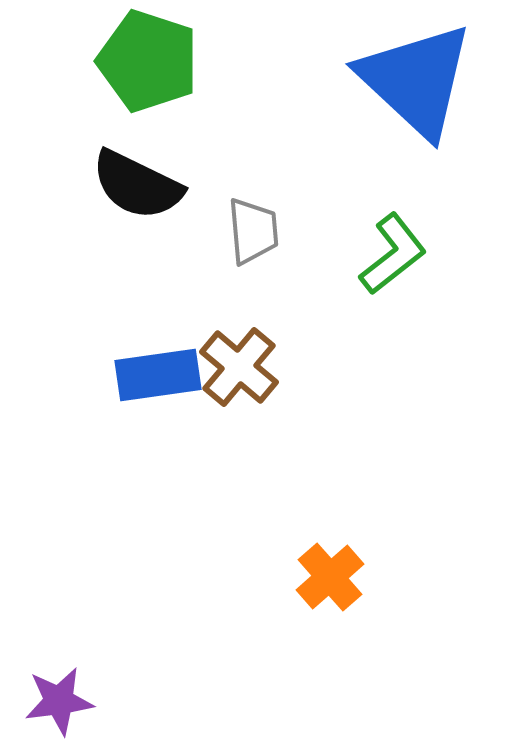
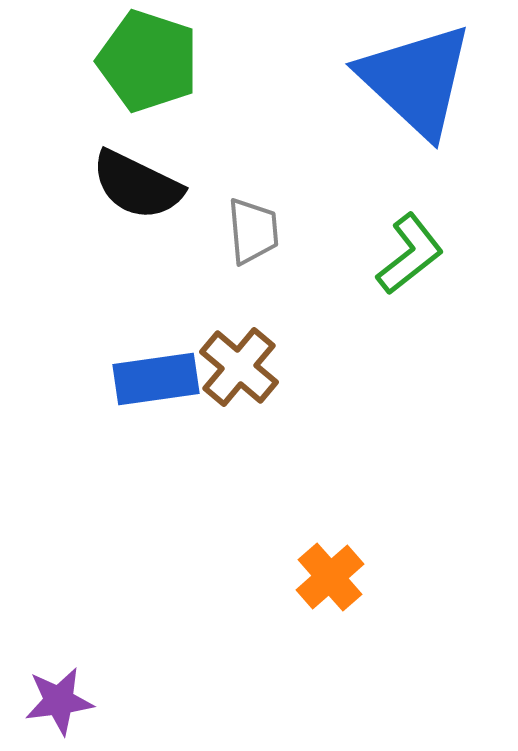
green L-shape: moved 17 px right
blue rectangle: moved 2 px left, 4 px down
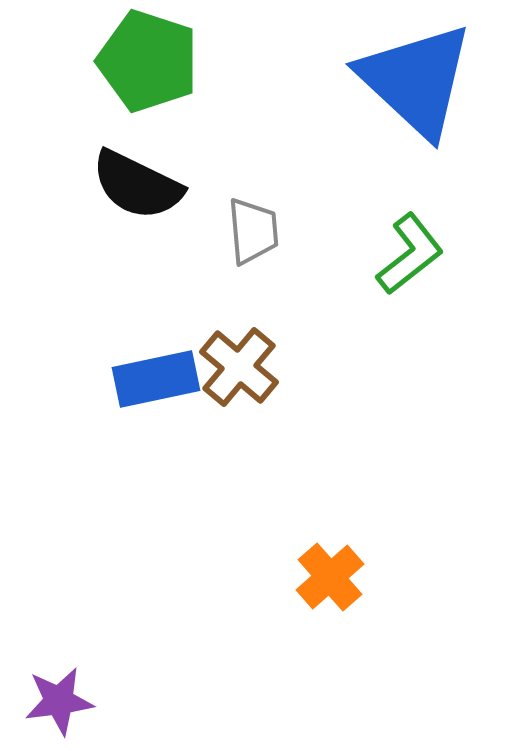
blue rectangle: rotated 4 degrees counterclockwise
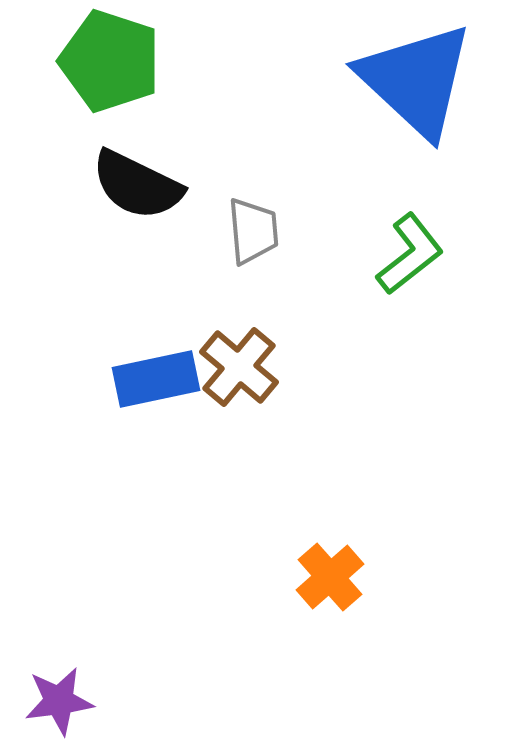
green pentagon: moved 38 px left
